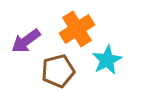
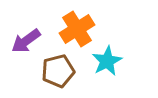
cyan star: moved 1 px down
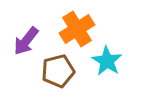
purple arrow: rotated 16 degrees counterclockwise
cyan star: rotated 12 degrees counterclockwise
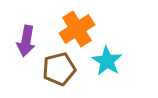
purple arrow: rotated 28 degrees counterclockwise
brown pentagon: moved 1 px right, 2 px up
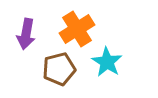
purple arrow: moved 7 px up
cyan star: moved 1 px down
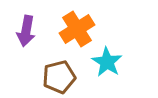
purple arrow: moved 3 px up
brown pentagon: moved 8 px down
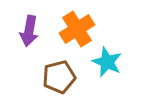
purple arrow: moved 3 px right
cyan star: rotated 8 degrees counterclockwise
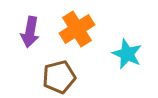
purple arrow: moved 1 px right, 1 px down
cyan star: moved 20 px right, 8 px up
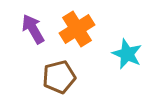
purple arrow: moved 3 px right, 3 px up; rotated 140 degrees clockwise
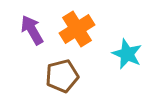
purple arrow: moved 1 px left, 1 px down
brown pentagon: moved 3 px right, 1 px up
